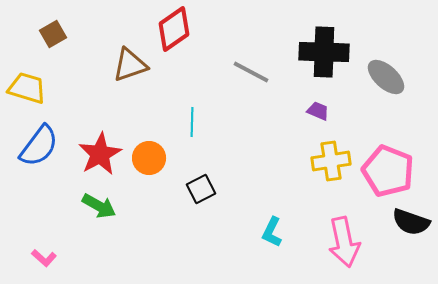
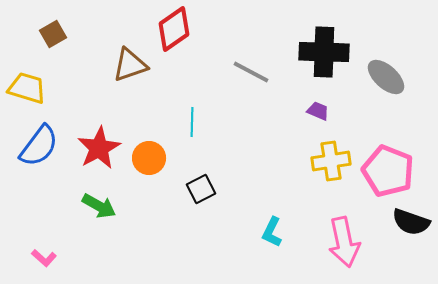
red star: moved 1 px left, 6 px up
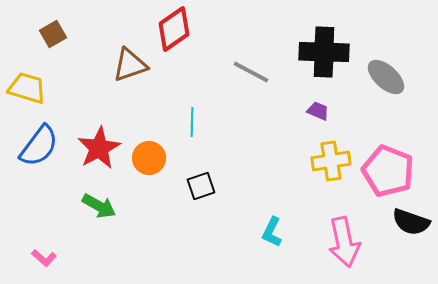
black square: moved 3 px up; rotated 8 degrees clockwise
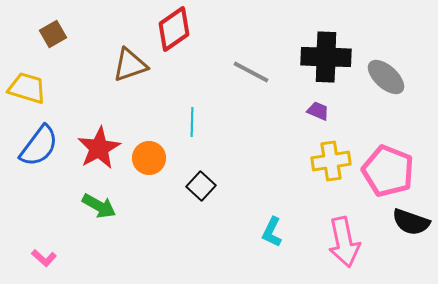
black cross: moved 2 px right, 5 px down
black square: rotated 28 degrees counterclockwise
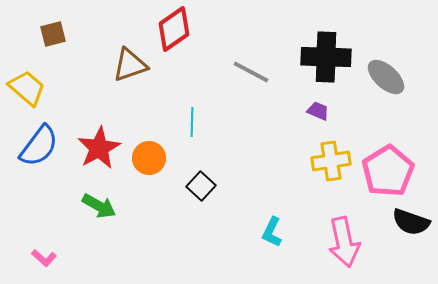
brown square: rotated 16 degrees clockwise
yellow trapezoid: rotated 24 degrees clockwise
pink pentagon: rotated 18 degrees clockwise
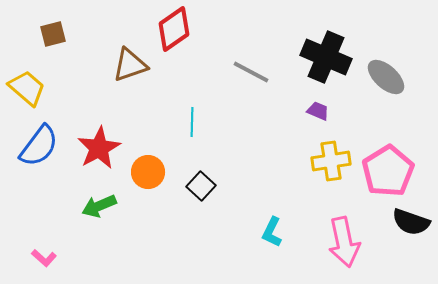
black cross: rotated 21 degrees clockwise
orange circle: moved 1 px left, 14 px down
green arrow: rotated 128 degrees clockwise
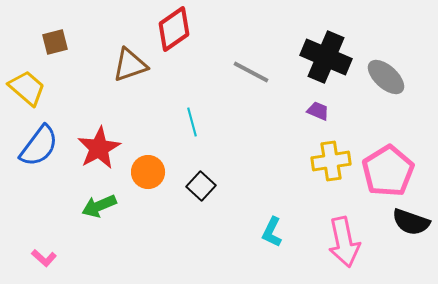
brown square: moved 2 px right, 8 px down
cyan line: rotated 16 degrees counterclockwise
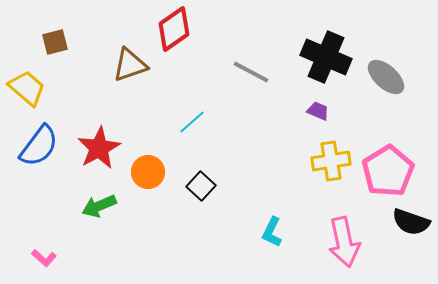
cyan line: rotated 64 degrees clockwise
